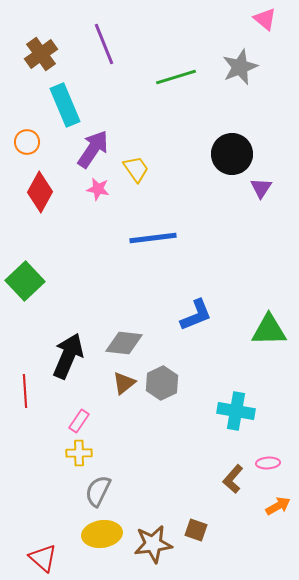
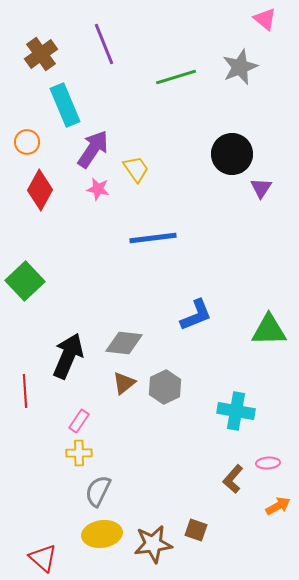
red diamond: moved 2 px up
gray hexagon: moved 3 px right, 4 px down
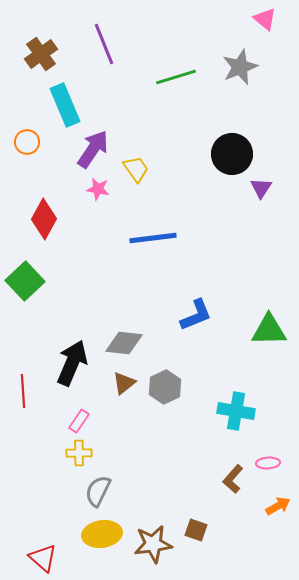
red diamond: moved 4 px right, 29 px down
black arrow: moved 4 px right, 7 px down
red line: moved 2 px left
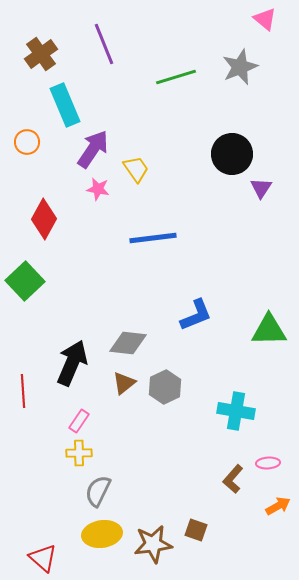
gray diamond: moved 4 px right
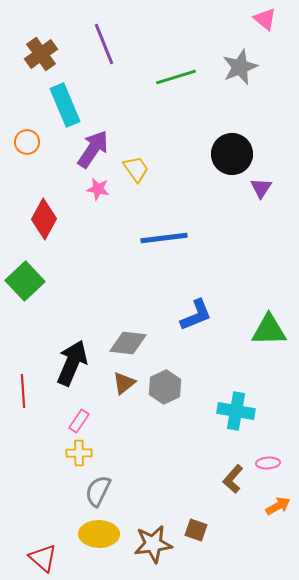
blue line: moved 11 px right
yellow ellipse: moved 3 px left; rotated 9 degrees clockwise
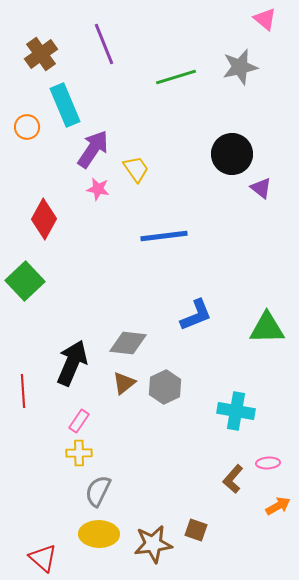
gray star: rotated 9 degrees clockwise
orange circle: moved 15 px up
purple triangle: rotated 25 degrees counterclockwise
blue line: moved 2 px up
green triangle: moved 2 px left, 2 px up
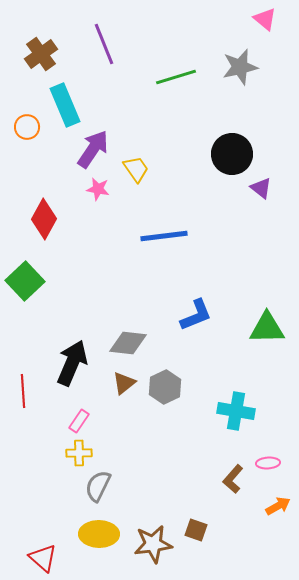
gray semicircle: moved 5 px up
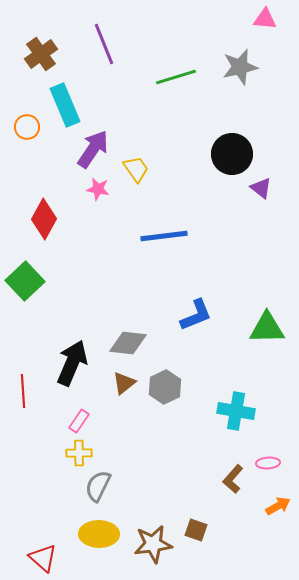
pink triangle: rotated 35 degrees counterclockwise
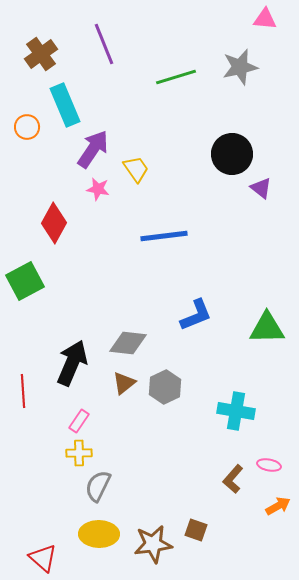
red diamond: moved 10 px right, 4 px down
green square: rotated 15 degrees clockwise
pink ellipse: moved 1 px right, 2 px down; rotated 15 degrees clockwise
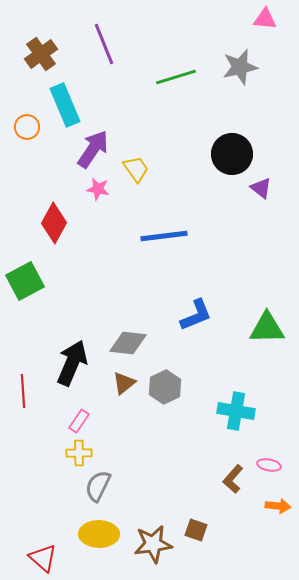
orange arrow: rotated 35 degrees clockwise
